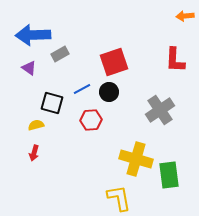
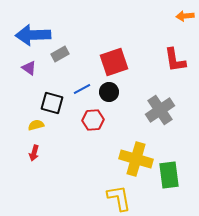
red L-shape: rotated 12 degrees counterclockwise
red hexagon: moved 2 px right
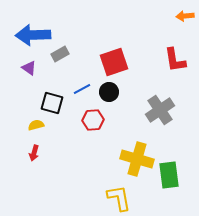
yellow cross: moved 1 px right
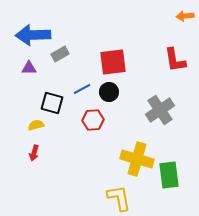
red square: moved 1 px left; rotated 12 degrees clockwise
purple triangle: rotated 35 degrees counterclockwise
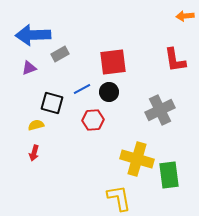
purple triangle: rotated 21 degrees counterclockwise
gray cross: rotated 8 degrees clockwise
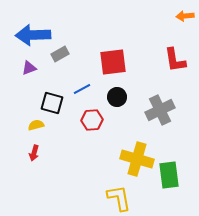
black circle: moved 8 px right, 5 px down
red hexagon: moved 1 px left
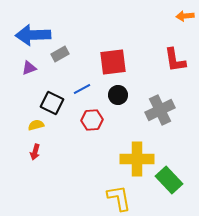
black circle: moved 1 px right, 2 px up
black square: rotated 10 degrees clockwise
red arrow: moved 1 px right, 1 px up
yellow cross: rotated 16 degrees counterclockwise
green rectangle: moved 5 px down; rotated 36 degrees counterclockwise
